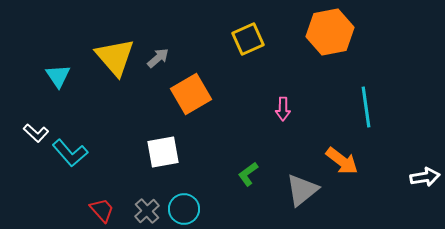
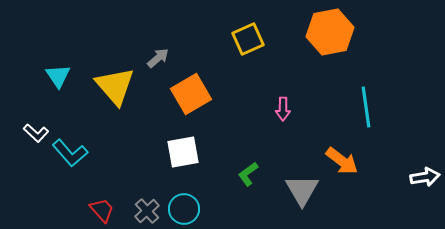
yellow triangle: moved 29 px down
white square: moved 20 px right
gray triangle: rotated 21 degrees counterclockwise
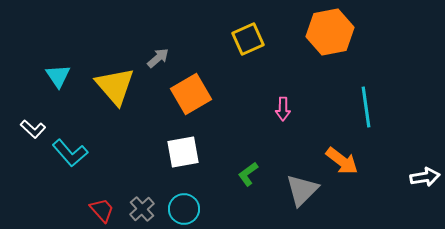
white L-shape: moved 3 px left, 4 px up
gray triangle: rotated 15 degrees clockwise
gray cross: moved 5 px left, 2 px up
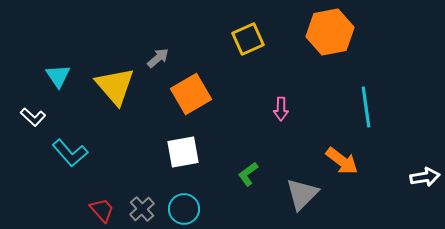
pink arrow: moved 2 px left
white L-shape: moved 12 px up
gray triangle: moved 4 px down
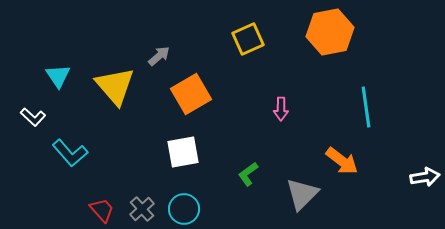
gray arrow: moved 1 px right, 2 px up
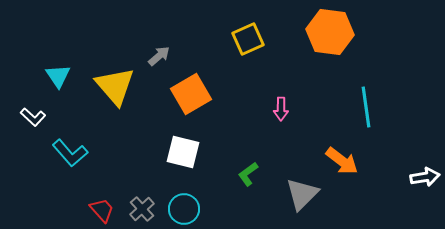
orange hexagon: rotated 18 degrees clockwise
white square: rotated 24 degrees clockwise
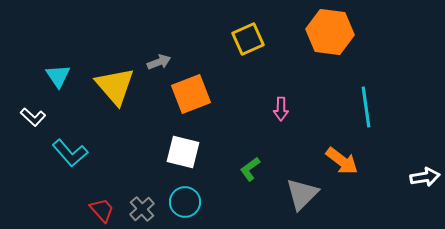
gray arrow: moved 6 px down; rotated 20 degrees clockwise
orange square: rotated 9 degrees clockwise
green L-shape: moved 2 px right, 5 px up
cyan circle: moved 1 px right, 7 px up
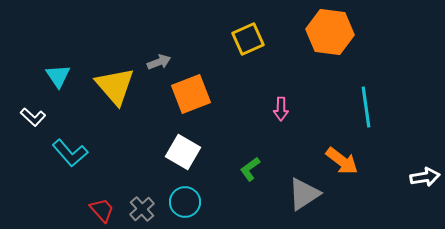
white square: rotated 16 degrees clockwise
gray triangle: moved 2 px right; rotated 12 degrees clockwise
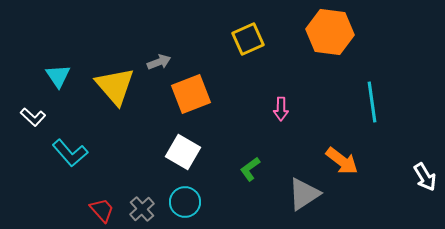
cyan line: moved 6 px right, 5 px up
white arrow: rotated 68 degrees clockwise
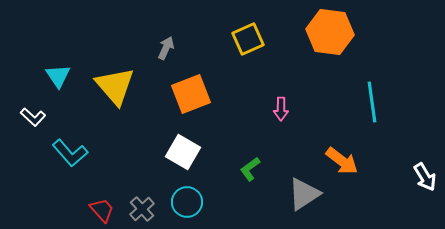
gray arrow: moved 7 px right, 14 px up; rotated 45 degrees counterclockwise
cyan circle: moved 2 px right
